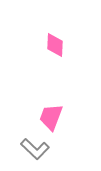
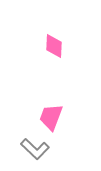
pink diamond: moved 1 px left, 1 px down
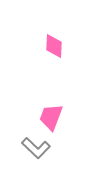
gray L-shape: moved 1 px right, 1 px up
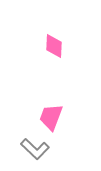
gray L-shape: moved 1 px left, 1 px down
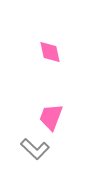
pink diamond: moved 4 px left, 6 px down; rotated 15 degrees counterclockwise
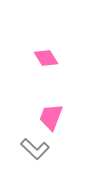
pink diamond: moved 4 px left, 6 px down; rotated 20 degrees counterclockwise
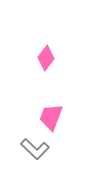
pink diamond: rotated 70 degrees clockwise
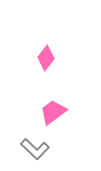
pink trapezoid: moved 2 px right, 5 px up; rotated 32 degrees clockwise
